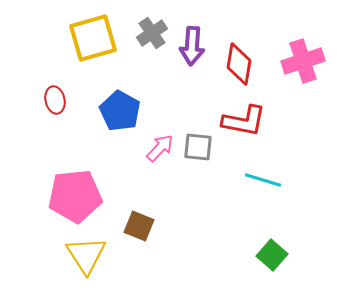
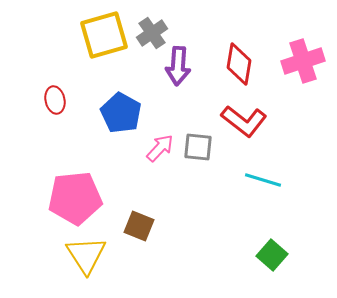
yellow square: moved 11 px right, 3 px up
purple arrow: moved 14 px left, 20 px down
blue pentagon: moved 1 px right, 2 px down
red L-shape: rotated 27 degrees clockwise
pink pentagon: moved 2 px down
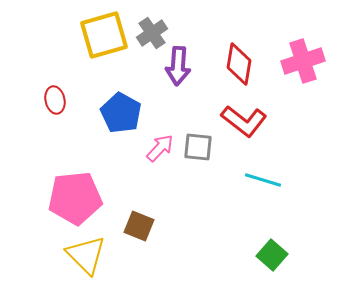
yellow triangle: rotated 12 degrees counterclockwise
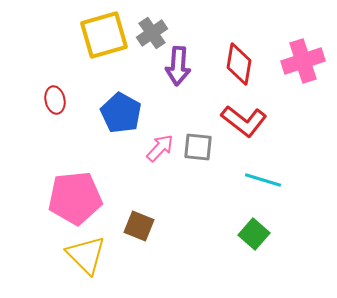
green square: moved 18 px left, 21 px up
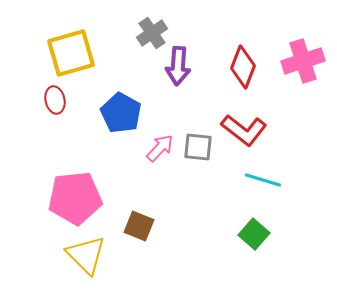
yellow square: moved 33 px left, 18 px down
red diamond: moved 4 px right, 3 px down; rotated 12 degrees clockwise
red L-shape: moved 9 px down
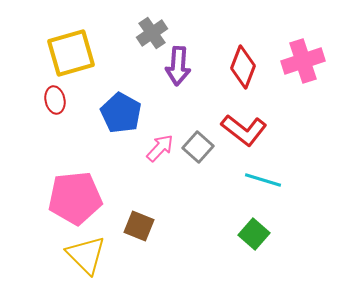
gray square: rotated 36 degrees clockwise
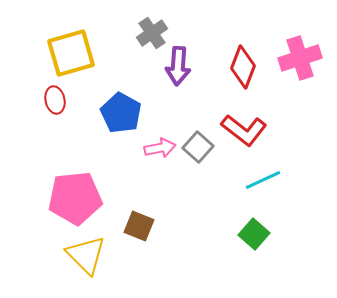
pink cross: moved 3 px left, 3 px up
pink arrow: rotated 36 degrees clockwise
cyan line: rotated 42 degrees counterclockwise
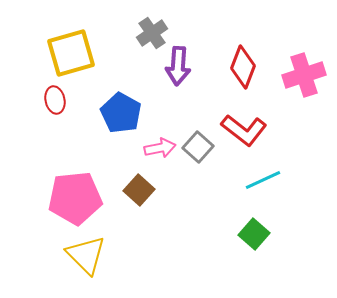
pink cross: moved 4 px right, 17 px down
brown square: moved 36 px up; rotated 20 degrees clockwise
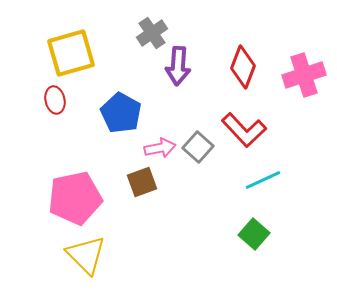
red L-shape: rotated 9 degrees clockwise
brown square: moved 3 px right, 8 px up; rotated 28 degrees clockwise
pink pentagon: rotated 6 degrees counterclockwise
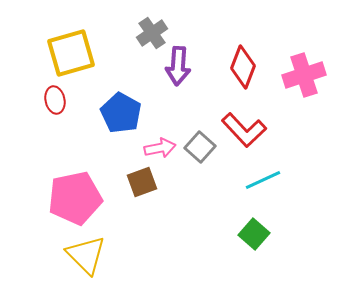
gray square: moved 2 px right
